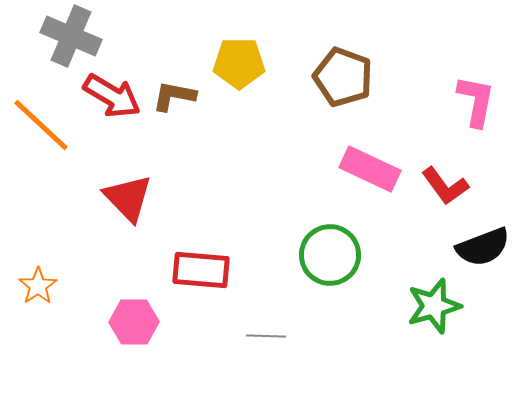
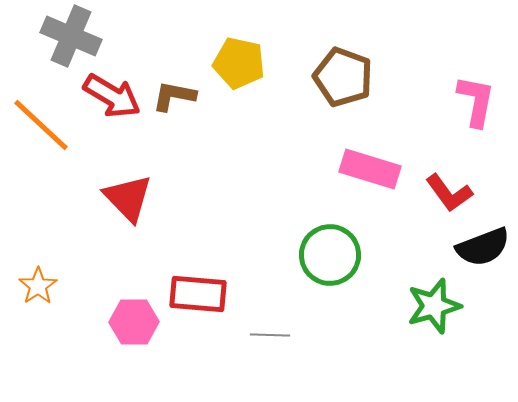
yellow pentagon: rotated 12 degrees clockwise
pink rectangle: rotated 8 degrees counterclockwise
red L-shape: moved 4 px right, 7 px down
red rectangle: moved 3 px left, 24 px down
gray line: moved 4 px right, 1 px up
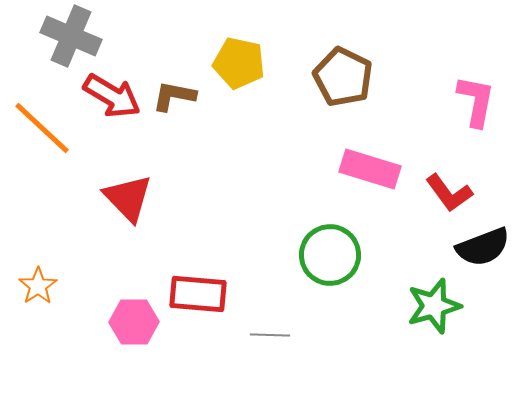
brown pentagon: rotated 6 degrees clockwise
orange line: moved 1 px right, 3 px down
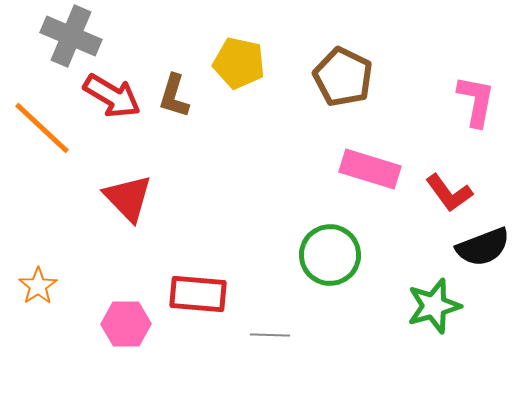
brown L-shape: rotated 84 degrees counterclockwise
pink hexagon: moved 8 px left, 2 px down
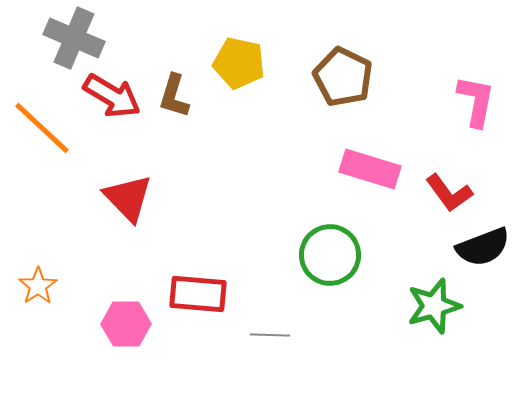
gray cross: moved 3 px right, 2 px down
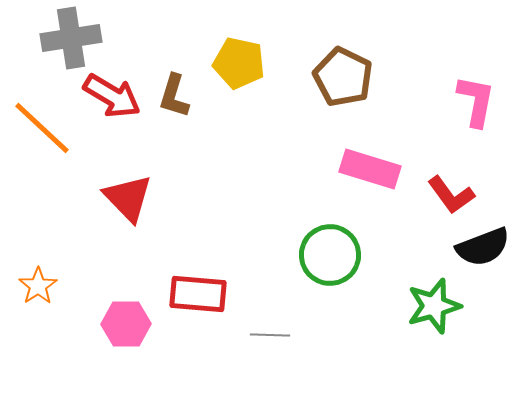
gray cross: moved 3 px left; rotated 32 degrees counterclockwise
red L-shape: moved 2 px right, 2 px down
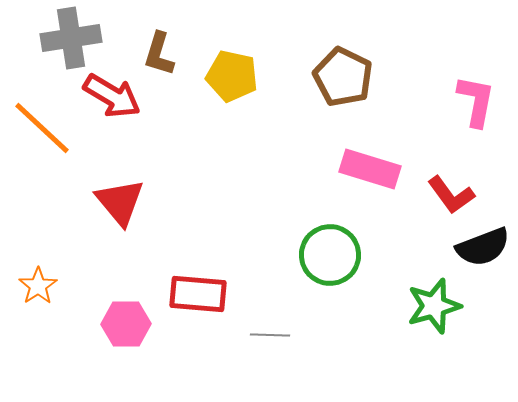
yellow pentagon: moved 7 px left, 13 px down
brown L-shape: moved 15 px left, 42 px up
red triangle: moved 8 px left, 4 px down; rotated 4 degrees clockwise
